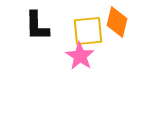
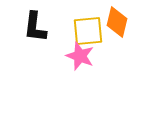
black L-shape: moved 2 px left, 1 px down; rotated 8 degrees clockwise
pink star: rotated 12 degrees counterclockwise
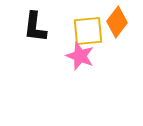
orange diamond: rotated 24 degrees clockwise
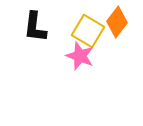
yellow square: rotated 36 degrees clockwise
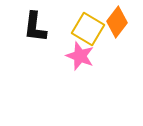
yellow square: moved 2 px up
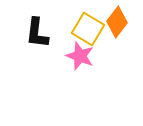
black L-shape: moved 2 px right, 6 px down
